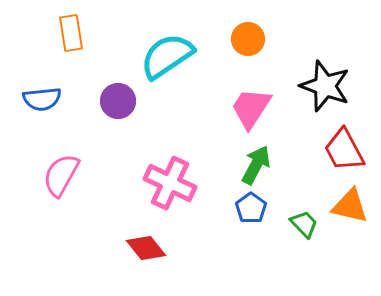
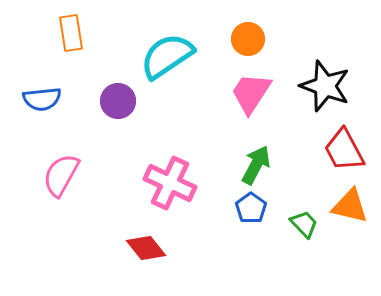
pink trapezoid: moved 15 px up
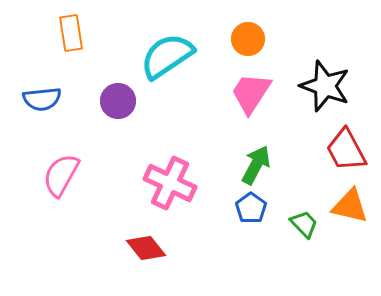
red trapezoid: moved 2 px right
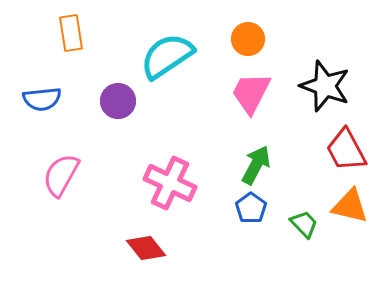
pink trapezoid: rotated 6 degrees counterclockwise
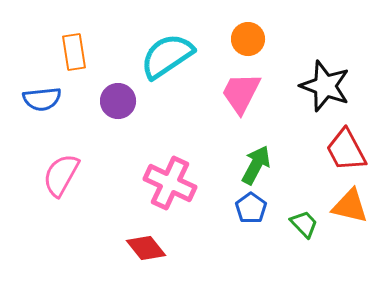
orange rectangle: moved 3 px right, 19 px down
pink trapezoid: moved 10 px left
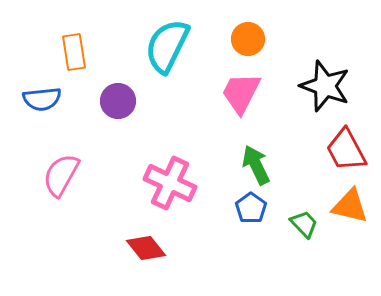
cyan semicircle: moved 10 px up; rotated 30 degrees counterclockwise
green arrow: rotated 54 degrees counterclockwise
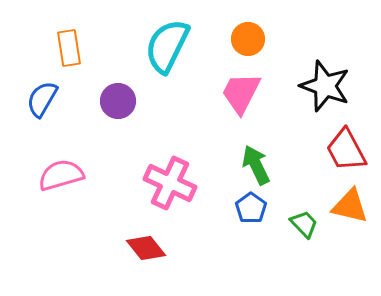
orange rectangle: moved 5 px left, 4 px up
blue semicircle: rotated 126 degrees clockwise
pink semicircle: rotated 45 degrees clockwise
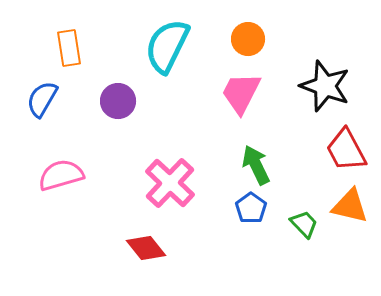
pink cross: rotated 18 degrees clockwise
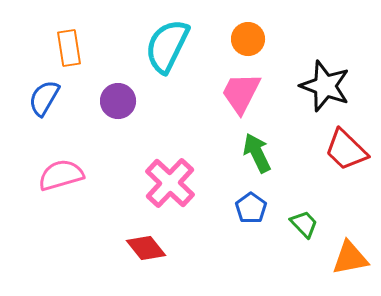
blue semicircle: moved 2 px right, 1 px up
red trapezoid: rotated 18 degrees counterclockwise
green arrow: moved 1 px right, 12 px up
orange triangle: moved 52 px down; rotated 24 degrees counterclockwise
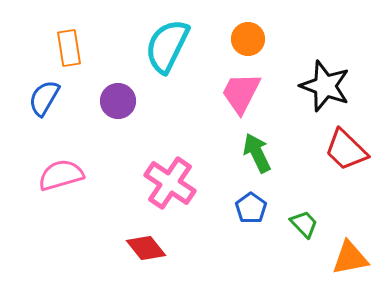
pink cross: rotated 9 degrees counterclockwise
